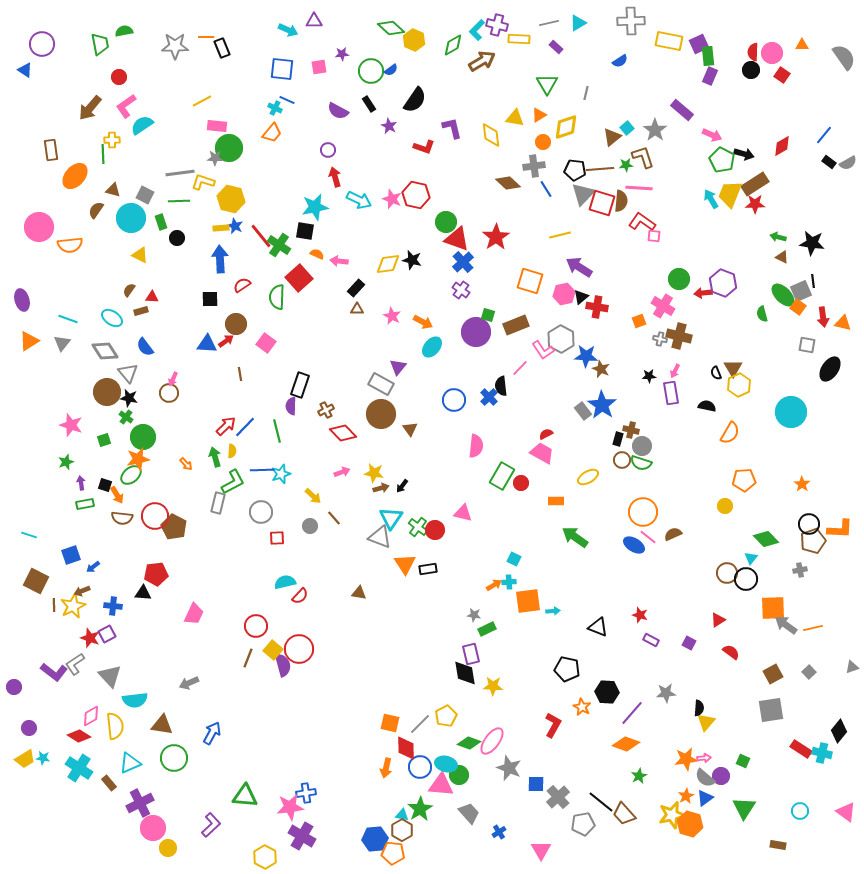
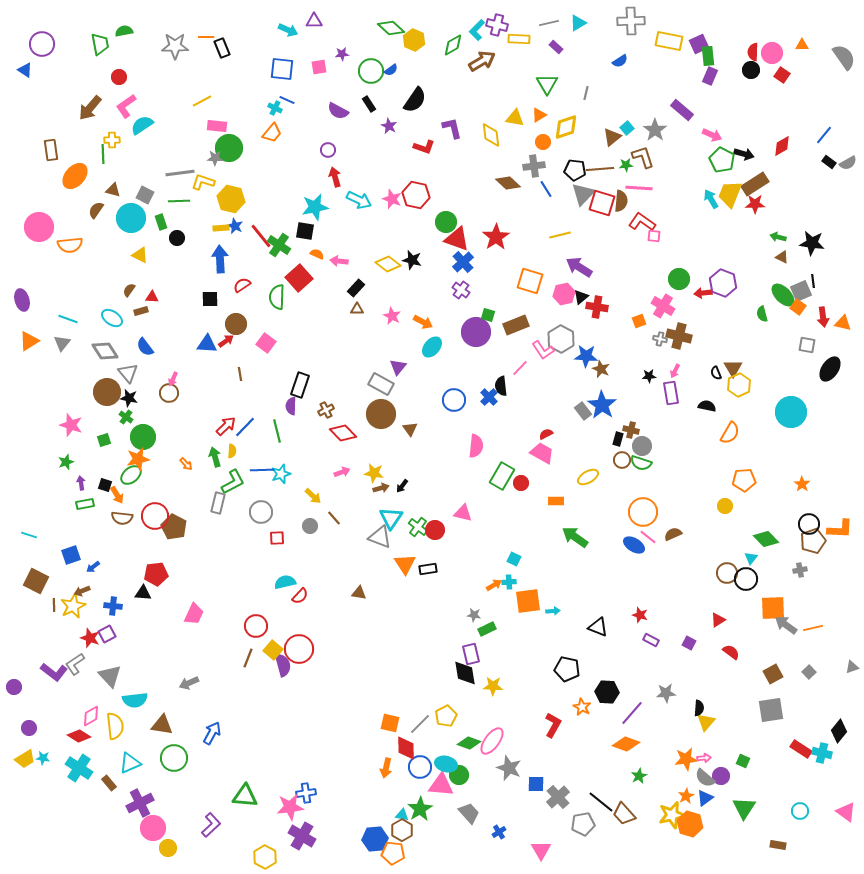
yellow diamond at (388, 264): rotated 45 degrees clockwise
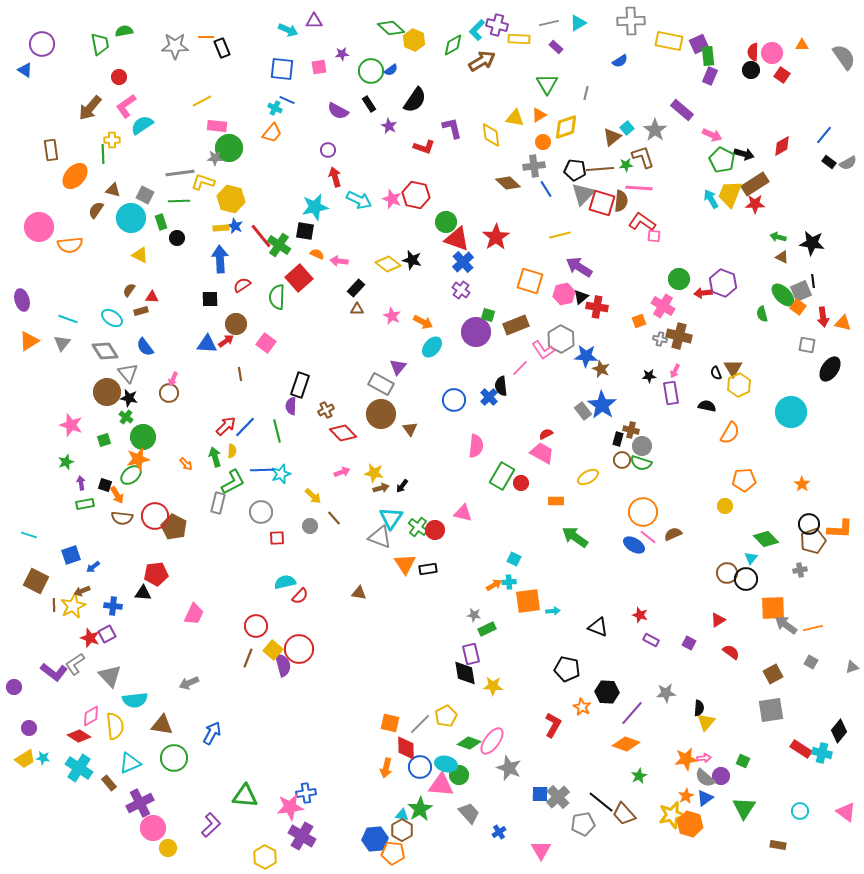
gray square at (809, 672): moved 2 px right, 10 px up; rotated 16 degrees counterclockwise
blue square at (536, 784): moved 4 px right, 10 px down
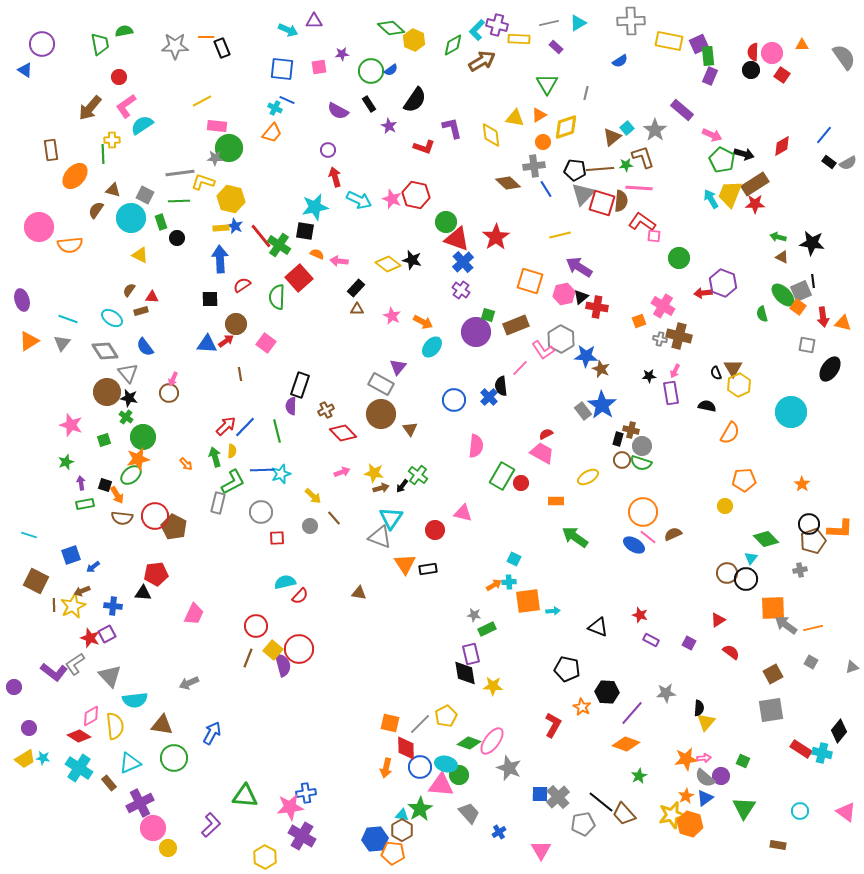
green circle at (679, 279): moved 21 px up
green cross at (418, 527): moved 52 px up
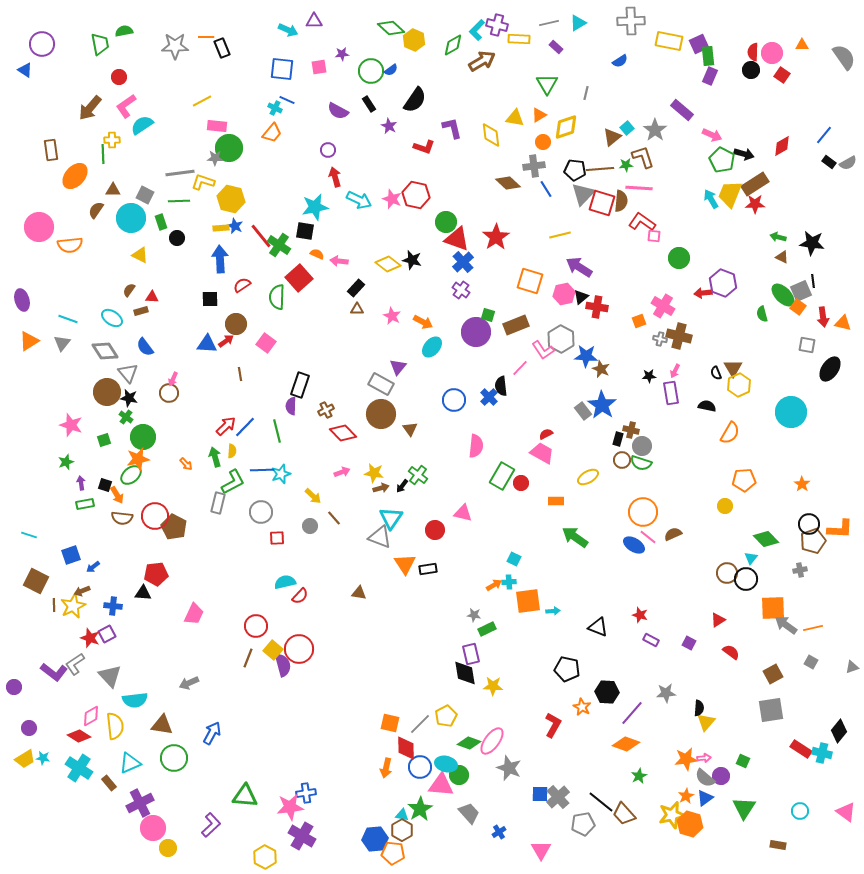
brown triangle at (113, 190): rotated 14 degrees counterclockwise
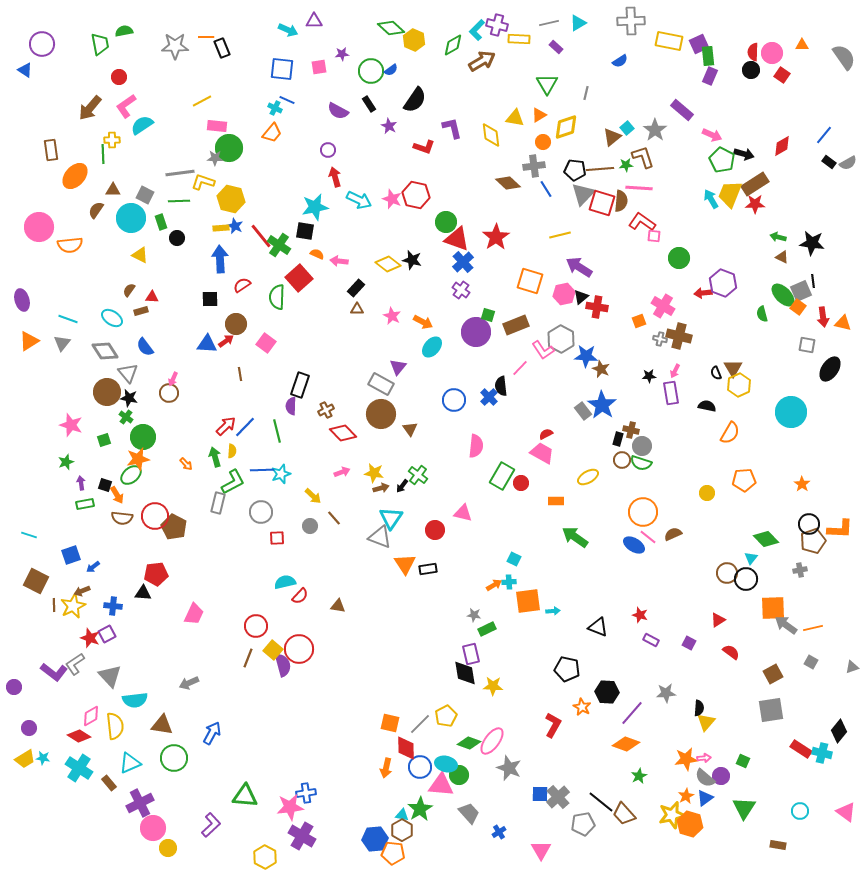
yellow circle at (725, 506): moved 18 px left, 13 px up
brown triangle at (359, 593): moved 21 px left, 13 px down
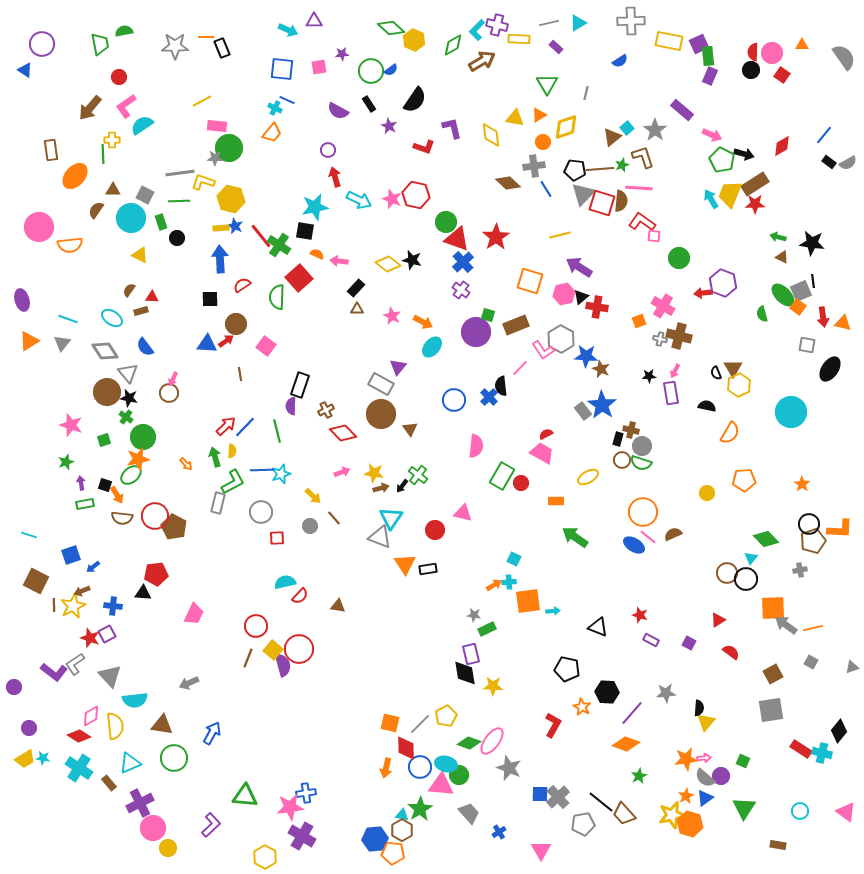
green star at (626, 165): moved 4 px left; rotated 16 degrees counterclockwise
pink square at (266, 343): moved 3 px down
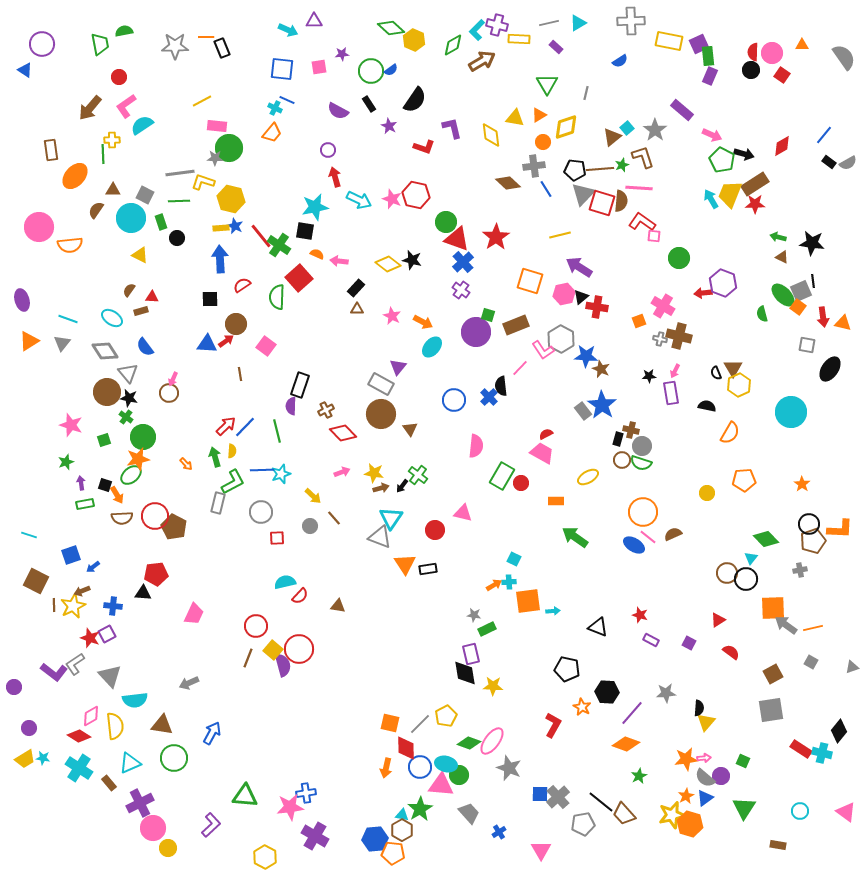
brown semicircle at (122, 518): rotated 10 degrees counterclockwise
purple cross at (302, 836): moved 13 px right
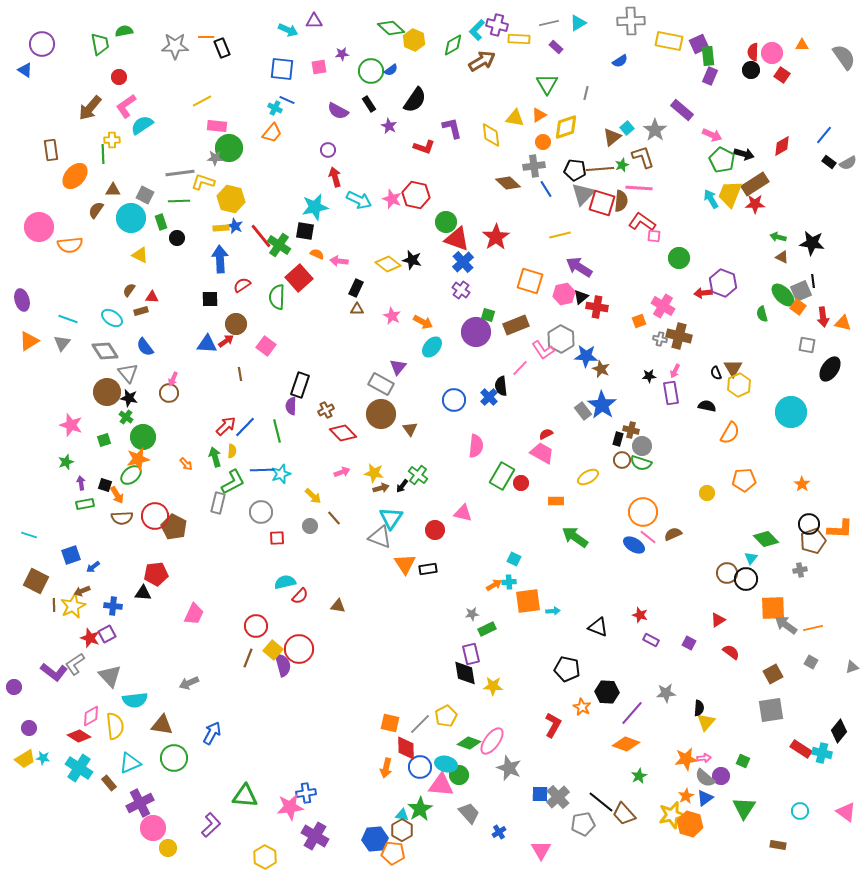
black rectangle at (356, 288): rotated 18 degrees counterclockwise
gray star at (474, 615): moved 2 px left, 1 px up; rotated 16 degrees counterclockwise
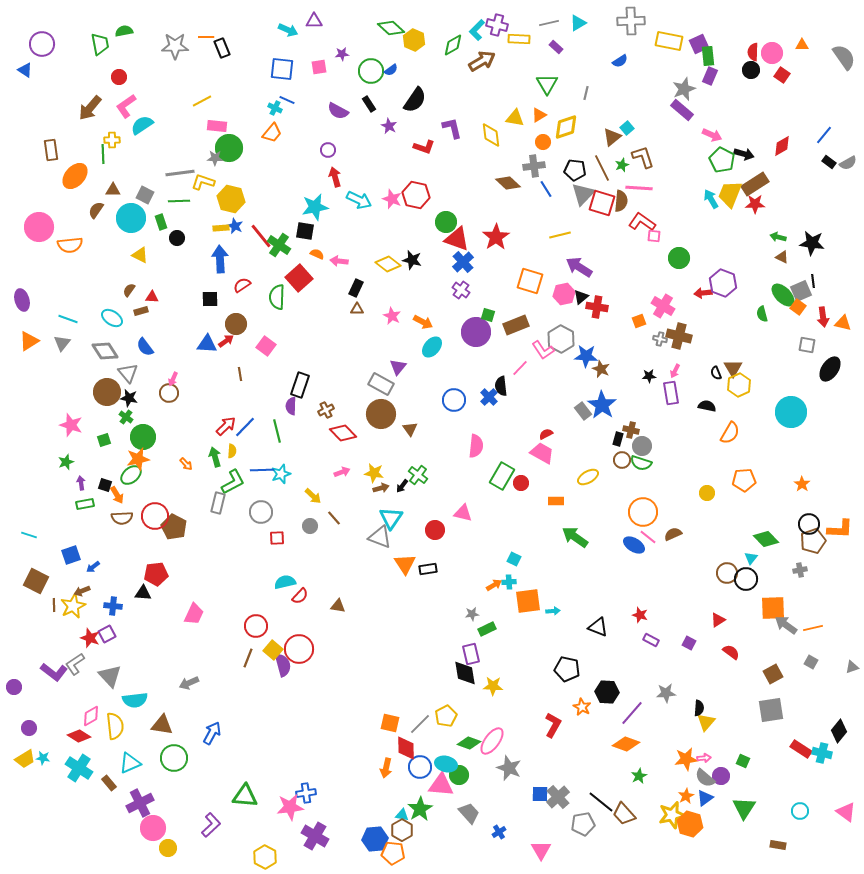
gray star at (655, 130): moved 29 px right, 41 px up; rotated 15 degrees clockwise
brown line at (600, 169): moved 2 px right, 1 px up; rotated 68 degrees clockwise
